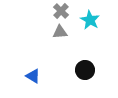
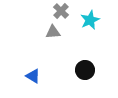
cyan star: rotated 18 degrees clockwise
gray triangle: moved 7 px left
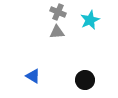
gray cross: moved 3 px left, 1 px down; rotated 21 degrees counterclockwise
gray triangle: moved 4 px right
black circle: moved 10 px down
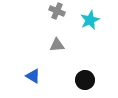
gray cross: moved 1 px left, 1 px up
gray triangle: moved 13 px down
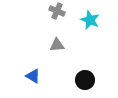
cyan star: rotated 24 degrees counterclockwise
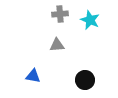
gray cross: moved 3 px right, 3 px down; rotated 28 degrees counterclockwise
blue triangle: rotated 21 degrees counterclockwise
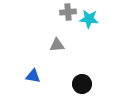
gray cross: moved 8 px right, 2 px up
cyan star: moved 1 px left, 1 px up; rotated 18 degrees counterclockwise
black circle: moved 3 px left, 4 px down
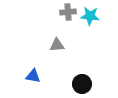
cyan star: moved 1 px right, 3 px up
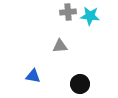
gray triangle: moved 3 px right, 1 px down
black circle: moved 2 px left
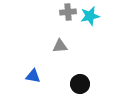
cyan star: rotated 18 degrees counterclockwise
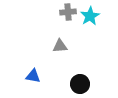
cyan star: rotated 18 degrees counterclockwise
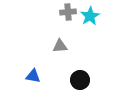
black circle: moved 4 px up
